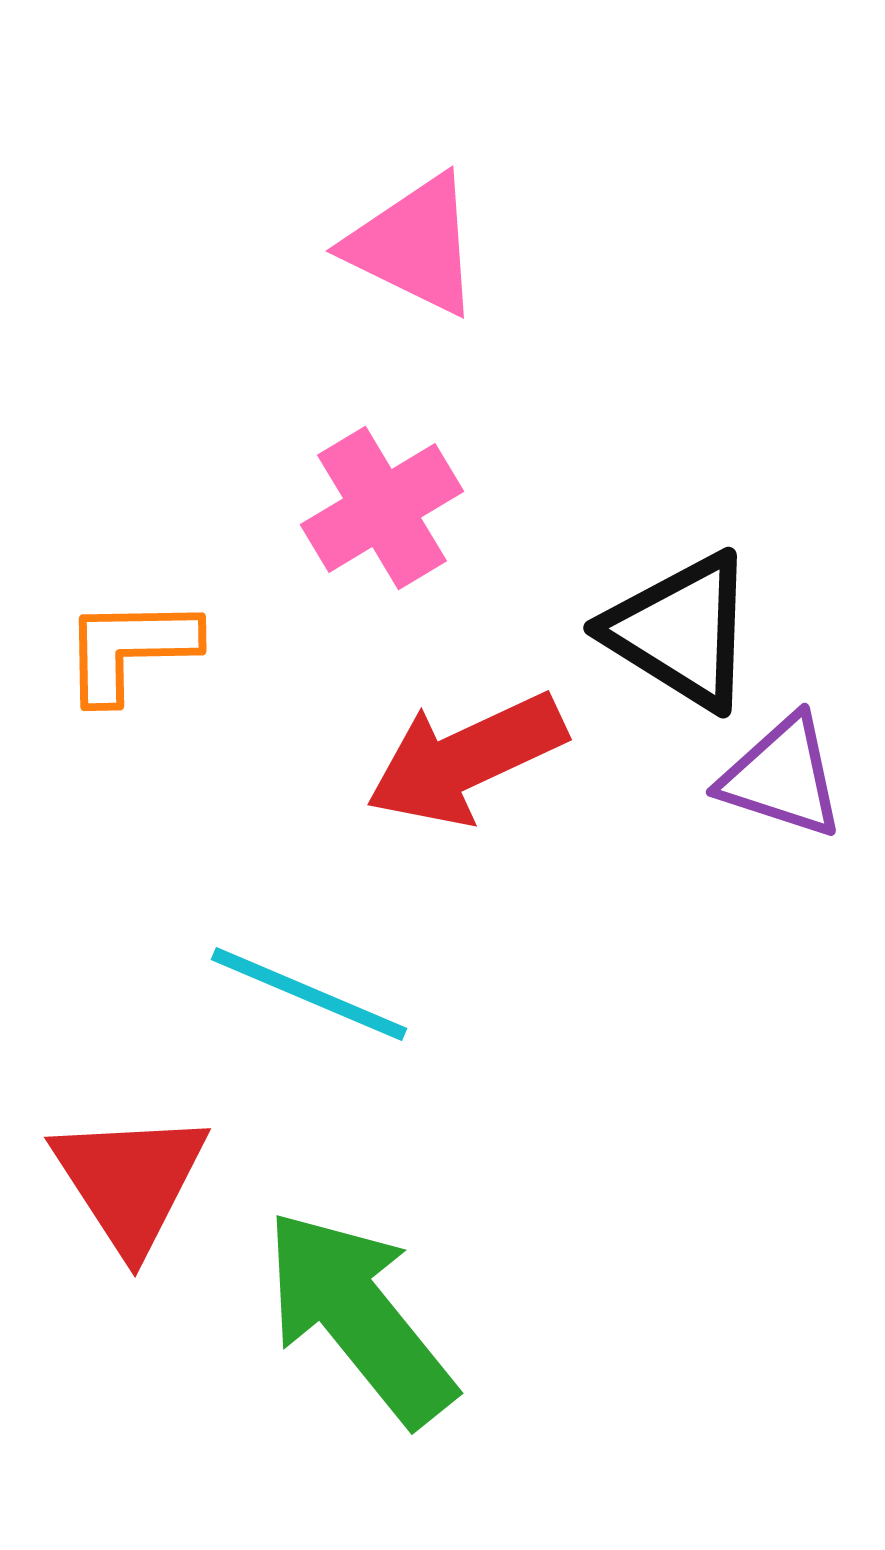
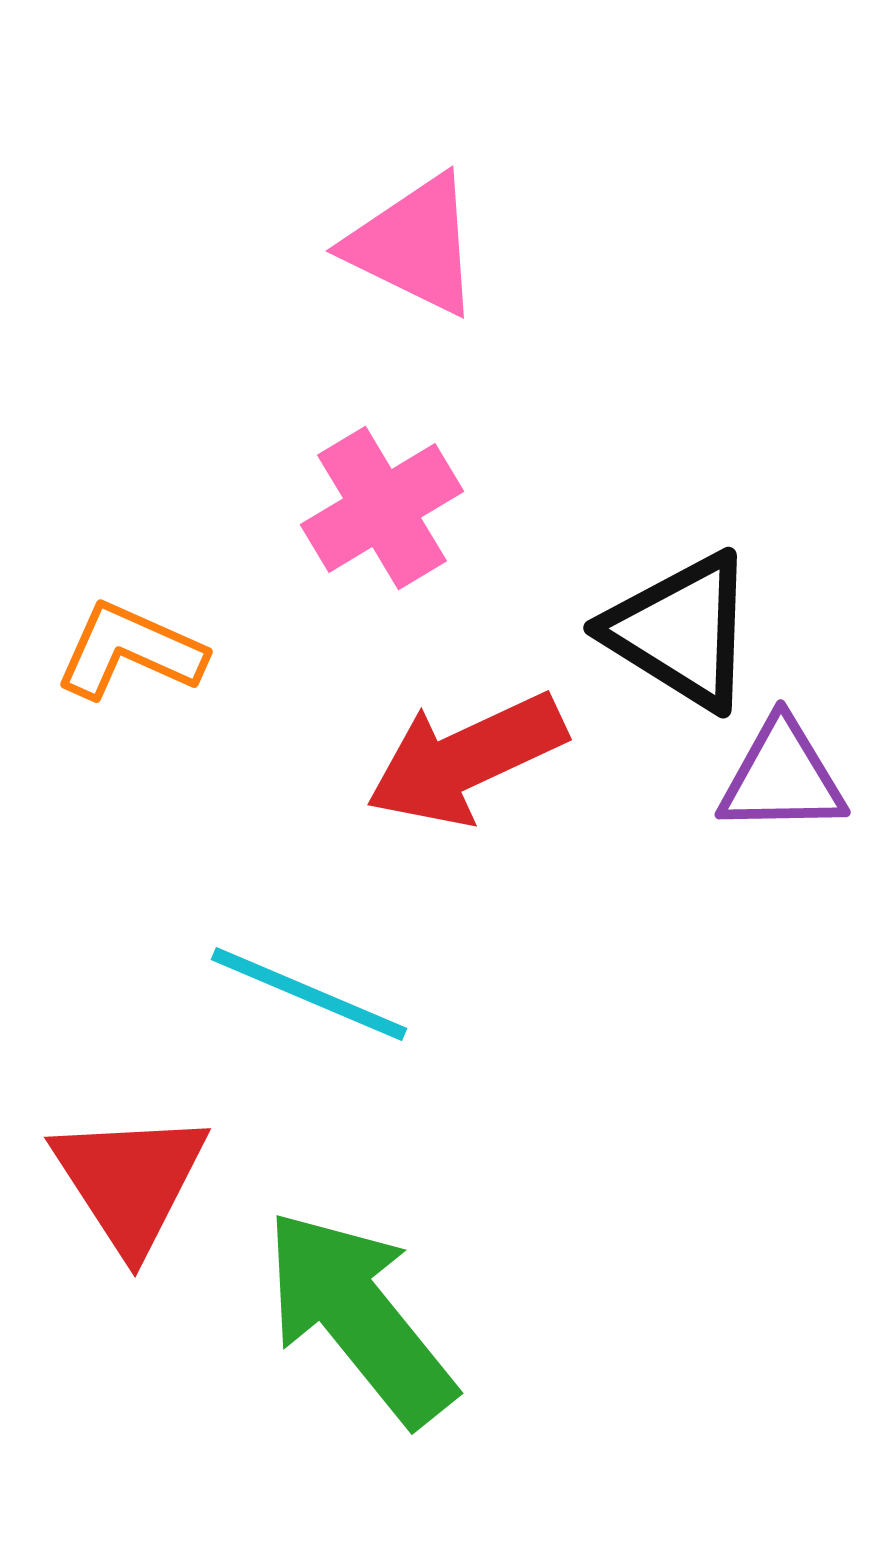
orange L-shape: moved 2 px down; rotated 25 degrees clockwise
purple triangle: rotated 19 degrees counterclockwise
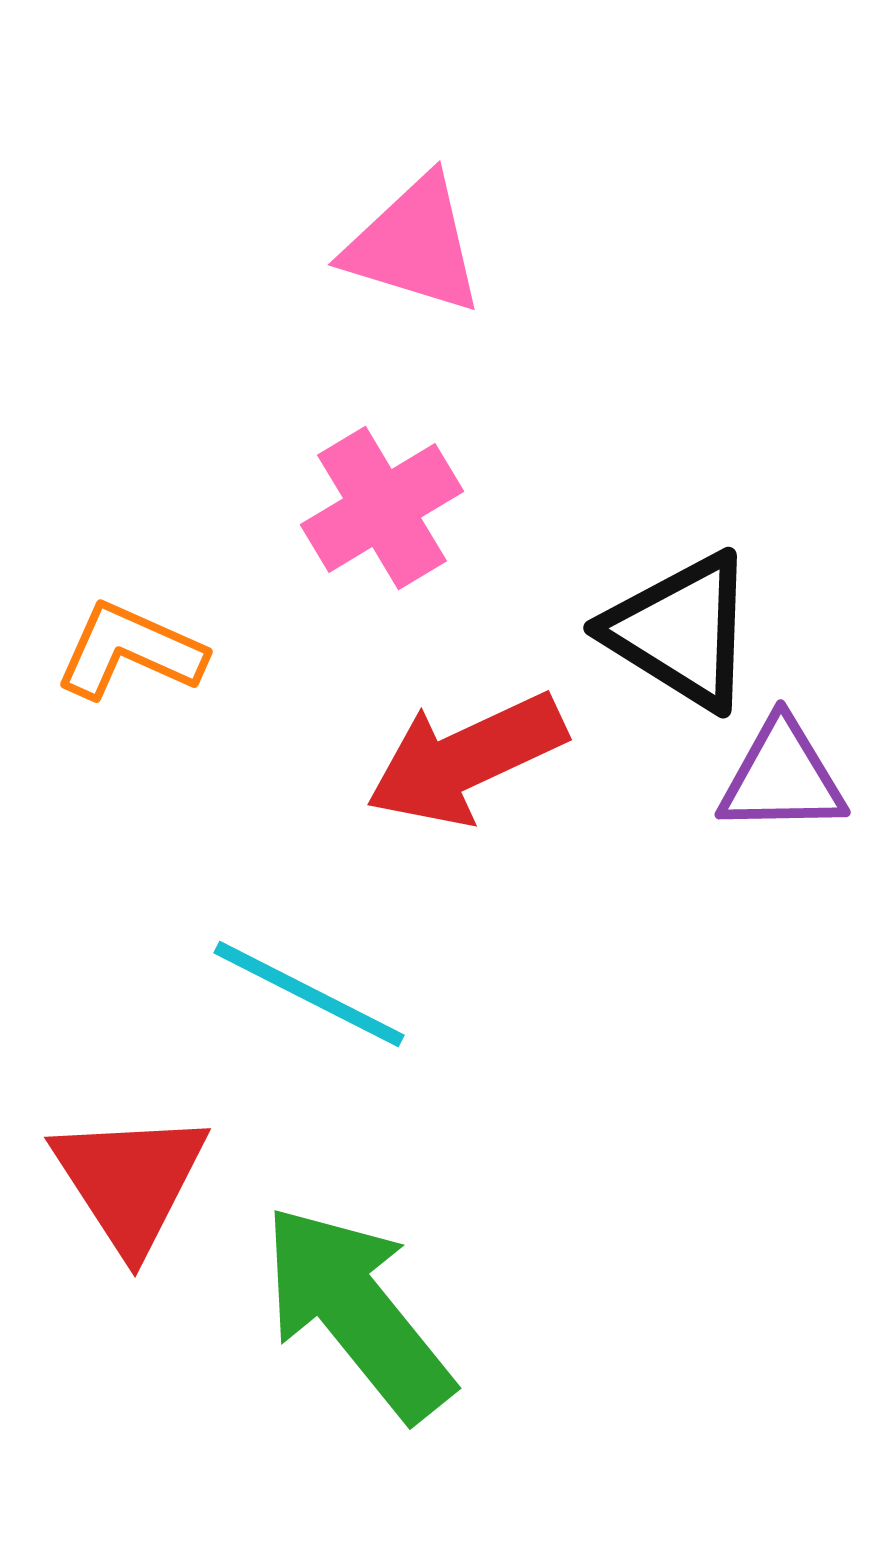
pink triangle: rotated 9 degrees counterclockwise
cyan line: rotated 4 degrees clockwise
green arrow: moved 2 px left, 5 px up
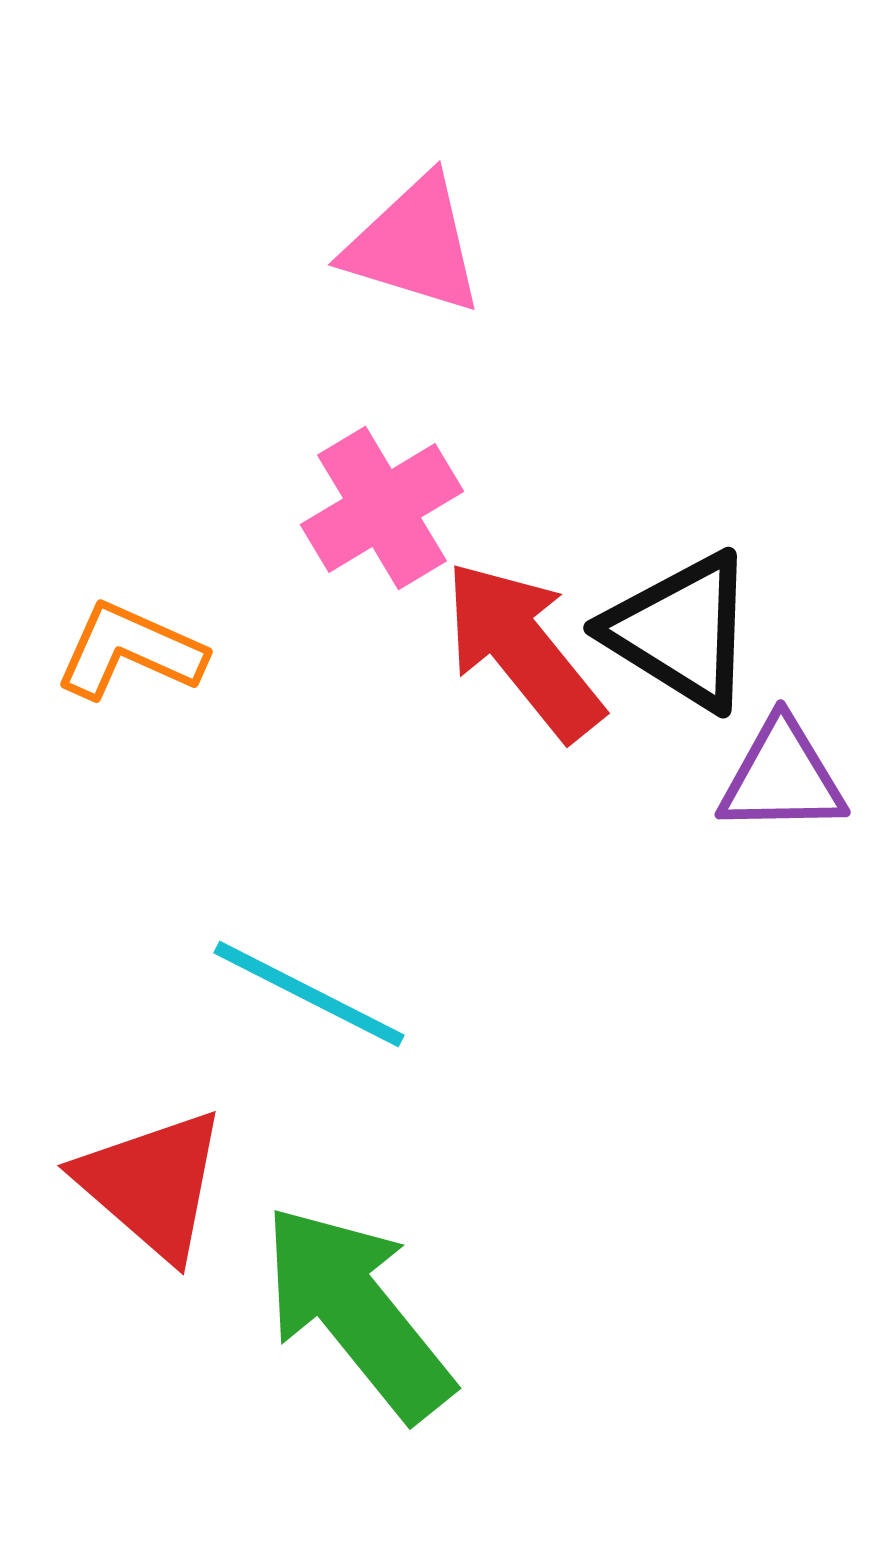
red arrow: moved 57 px right, 109 px up; rotated 76 degrees clockwise
red triangle: moved 22 px right, 3 px down; rotated 16 degrees counterclockwise
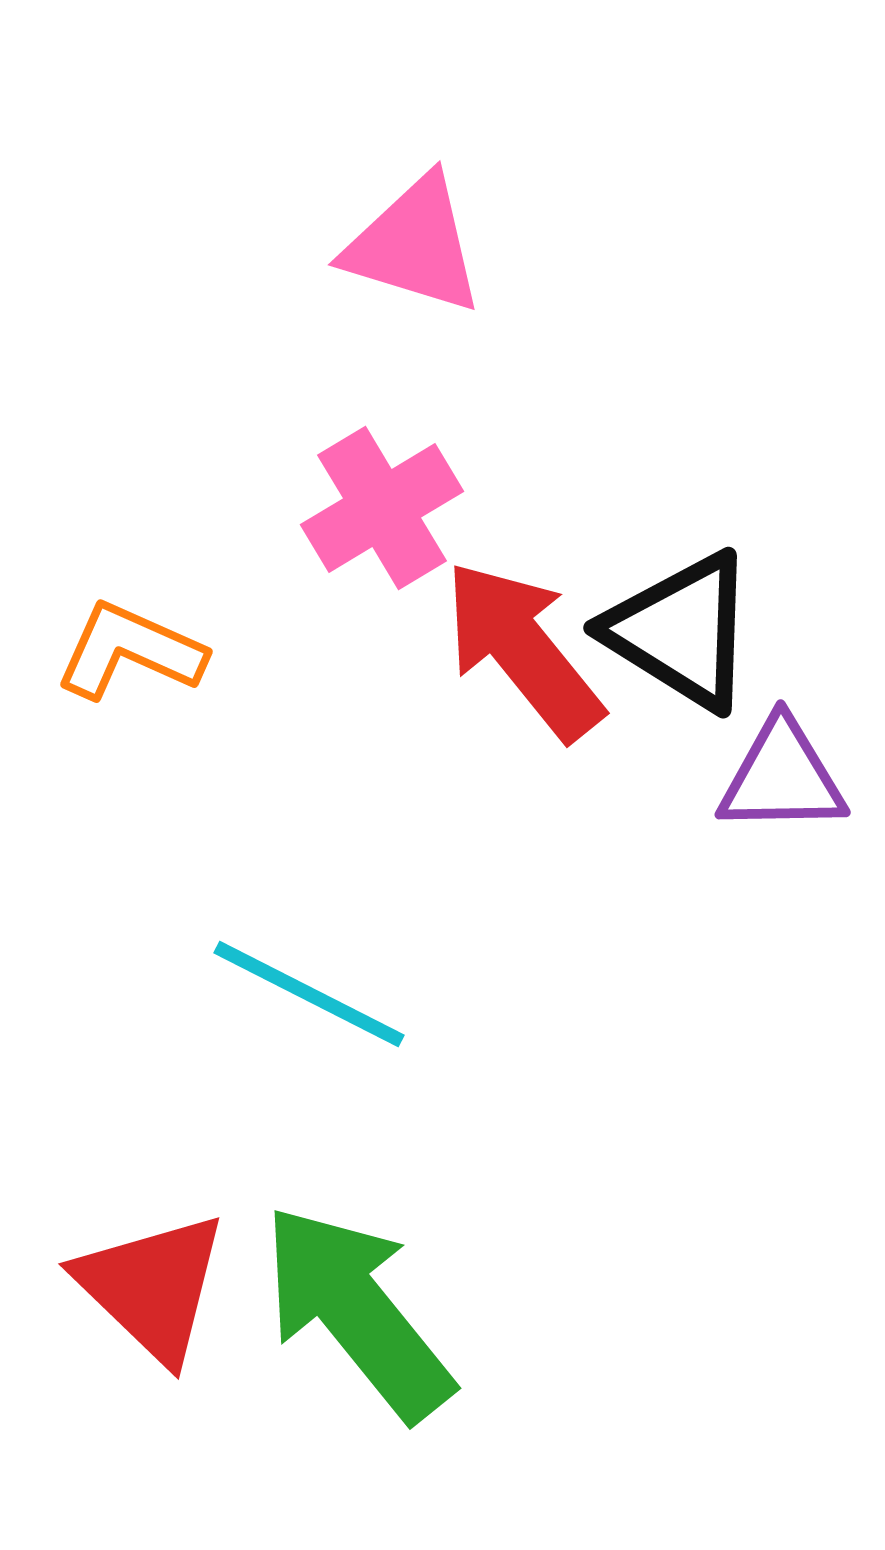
red triangle: moved 103 px down; rotated 3 degrees clockwise
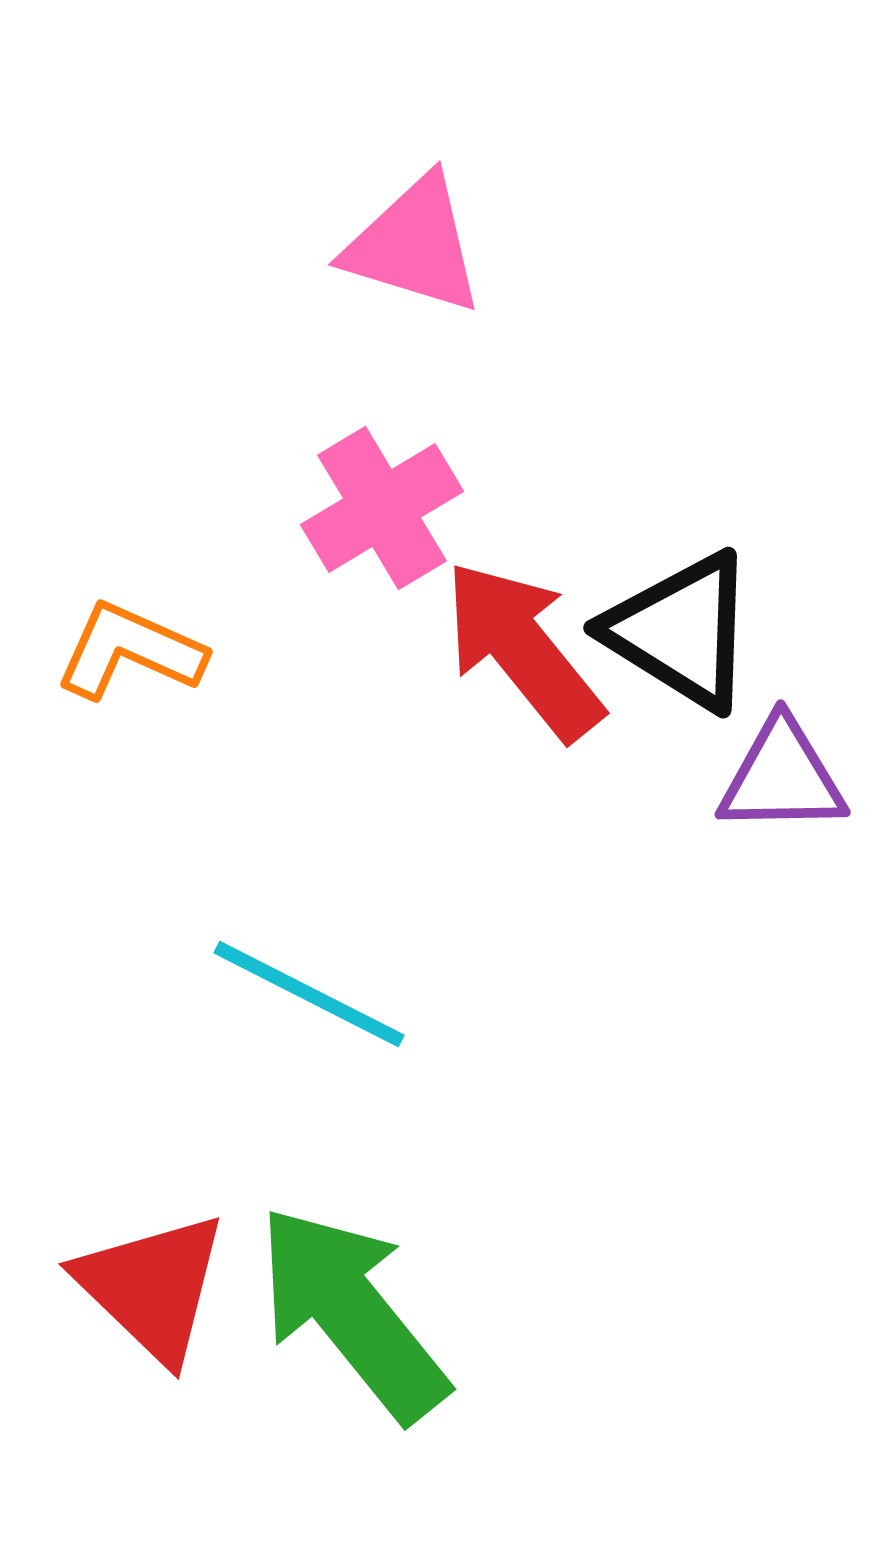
green arrow: moved 5 px left, 1 px down
